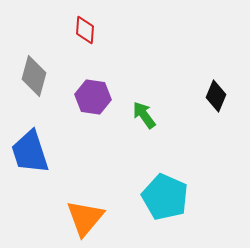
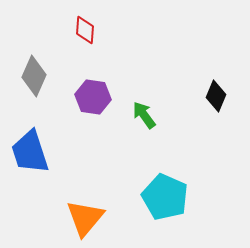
gray diamond: rotated 9 degrees clockwise
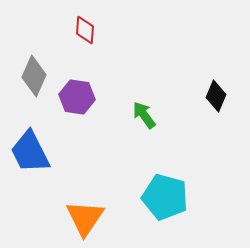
purple hexagon: moved 16 px left
blue trapezoid: rotated 9 degrees counterclockwise
cyan pentagon: rotated 9 degrees counterclockwise
orange triangle: rotated 6 degrees counterclockwise
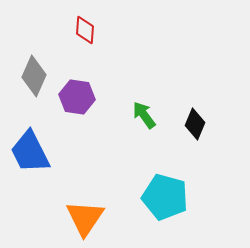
black diamond: moved 21 px left, 28 px down
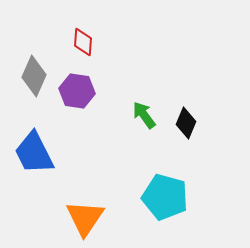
red diamond: moved 2 px left, 12 px down
purple hexagon: moved 6 px up
black diamond: moved 9 px left, 1 px up
blue trapezoid: moved 4 px right, 1 px down
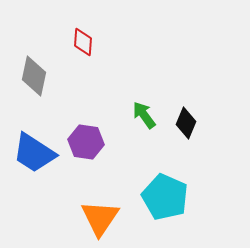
gray diamond: rotated 12 degrees counterclockwise
purple hexagon: moved 9 px right, 51 px down
blue trapezoid: rotated 30 degrees counterclockwise
cyan pentagon: rotated 9 degrees clockwise
orange triangle: moved 15 px right
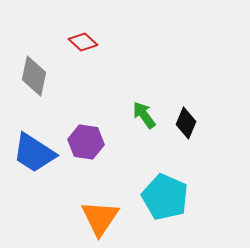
red diamond: rotated 52 degrees counterclockwise
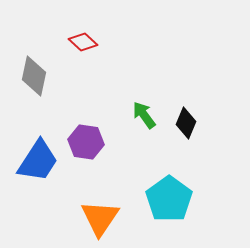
blue trapezoid: moved 4 px right, 8 px down; rotated 90 degrees counterclockwise
cyan pentagon: moved 4 px right, 2 px down; rotated 12 degrees clockwise
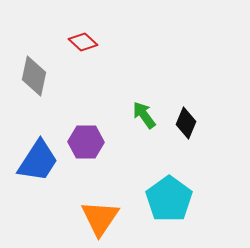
purple hexagon: rotated 8 degrees counterclockwise
